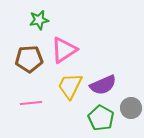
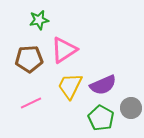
pink line: rotated 20 degrees counterclockwise
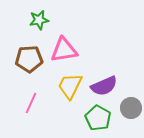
pink triangle: rotated 24 degrees clockwise
purple semicircle: moved 1 px right, 1 px down
pink line: rotated 40 degrees counterclockwise
green pentagon: moved 3 px left
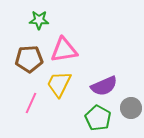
green star: rotated 12 degrees clockwise
yellow trapezoid: moved 11 px left, 2 px up
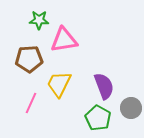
pink triangle: moved 10 px up
purple semicircle: rotated 88 degrees counterclockwise
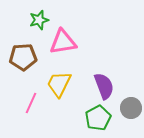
green star: rotated 18 degrees counterclockwise
pink triangle: moved 1 px left, 2 px down
brown pentagon: moved 6 px left, 2 px up
green pentagon: rotated 15 degrees clockwise
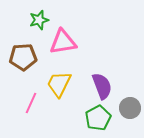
purple semicircle: moved 2 px left
gray circle: moved 1 px left
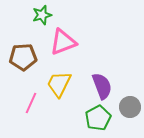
green star: moved 3 px right, 5 px up
pink triangle: rotated 12 degrees counterclockwise
gray circle: moved 1 px up
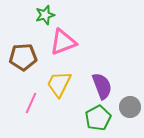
green star: moved 3 px right
